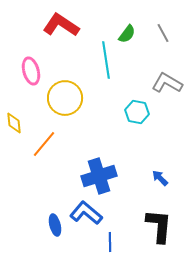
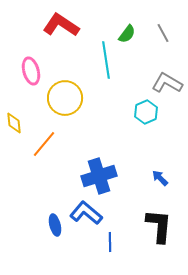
cyan hexagon: moved 9 px right; rotated 25 degrees clockwise
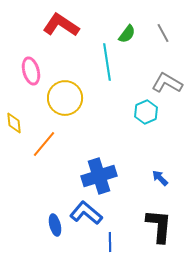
cyan line: moved 1 px right, 2 px down
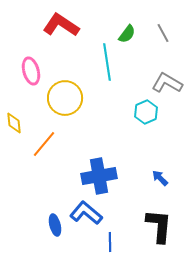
blue cross: rotated 8 degrees clockwise
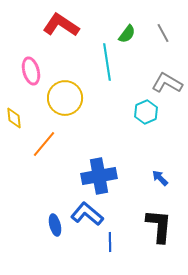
yellow diamond: moved 5 px up
blue L-shape: moved 1 px right, 1 px down
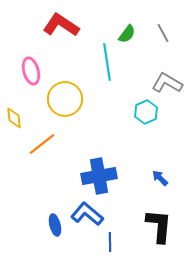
yellow circle: moved 1 px down
orange line: moved 2 px left; rotated 12 degrees clockwise
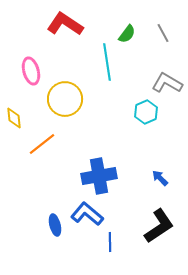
red L-shape: moved 4 px right, 1 px up
black L-shape: rotated 51 degrees clockwise
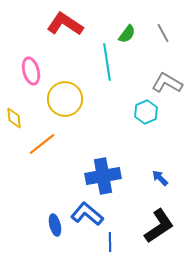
blue cross: moved 4 px right
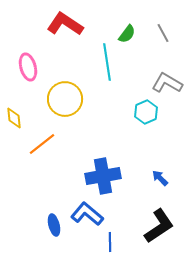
pink ellipse: moved 3 px left, 4 px up
blue ellipse: moved 1 px left
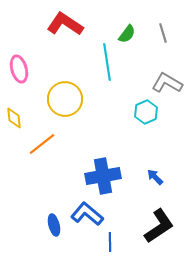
gray line: rotated 12 degrees clockwise
pink ellipse: moved 9 px left, 2 px down
blue arrow: moved 5 px left, 1 px up
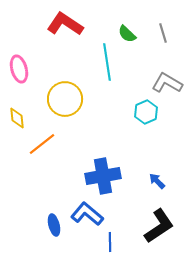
green semicircle: rotated 96 degrees clockwise
yellow diamond: moved 3 px right
blue arrow: moved 2 px right, 4 px down
